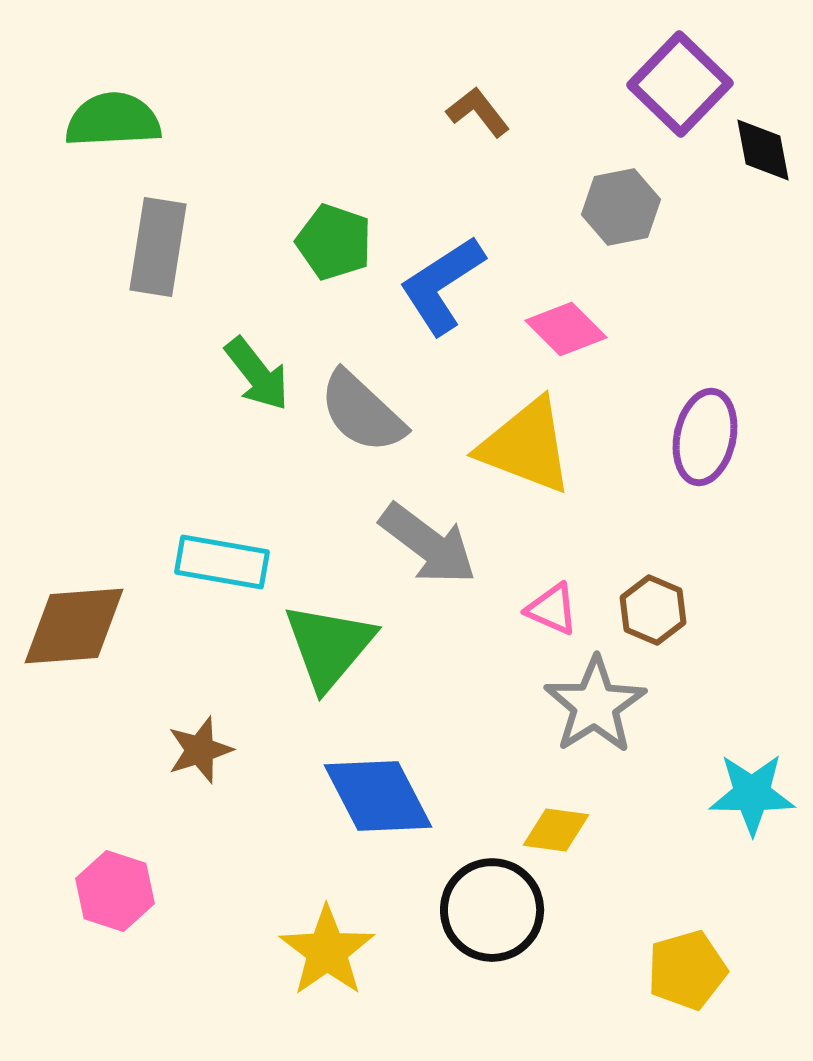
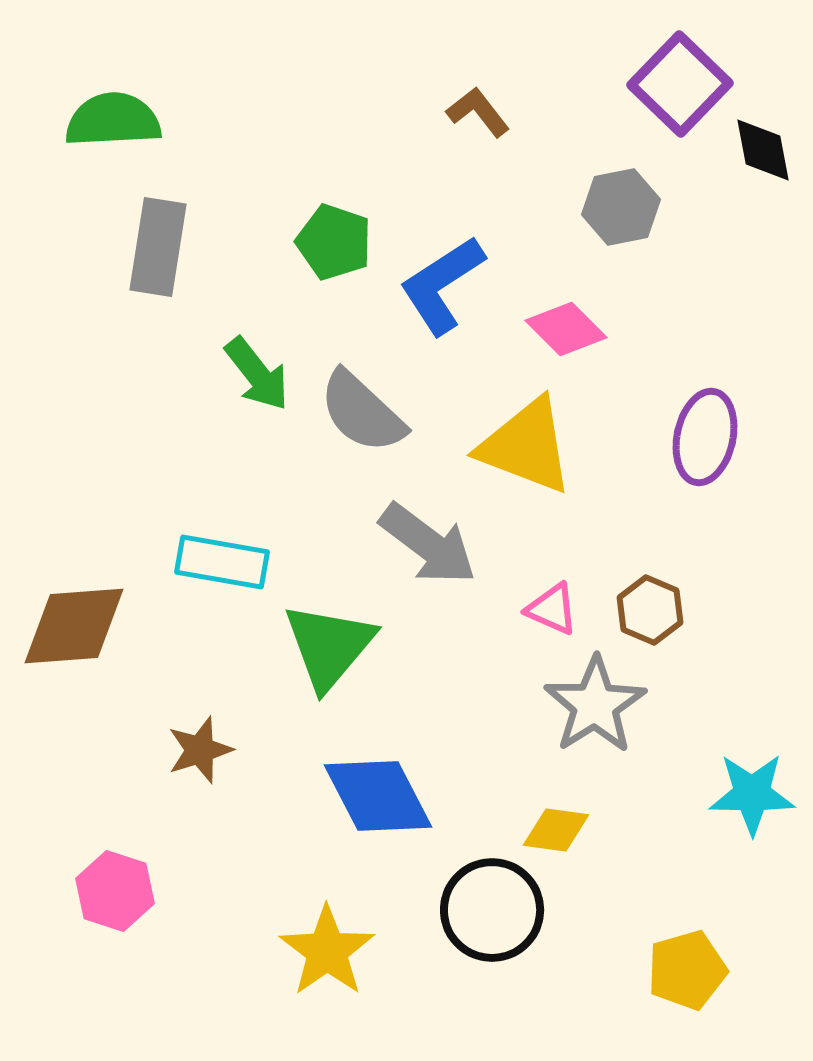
brown hexagon: moved 3 px left
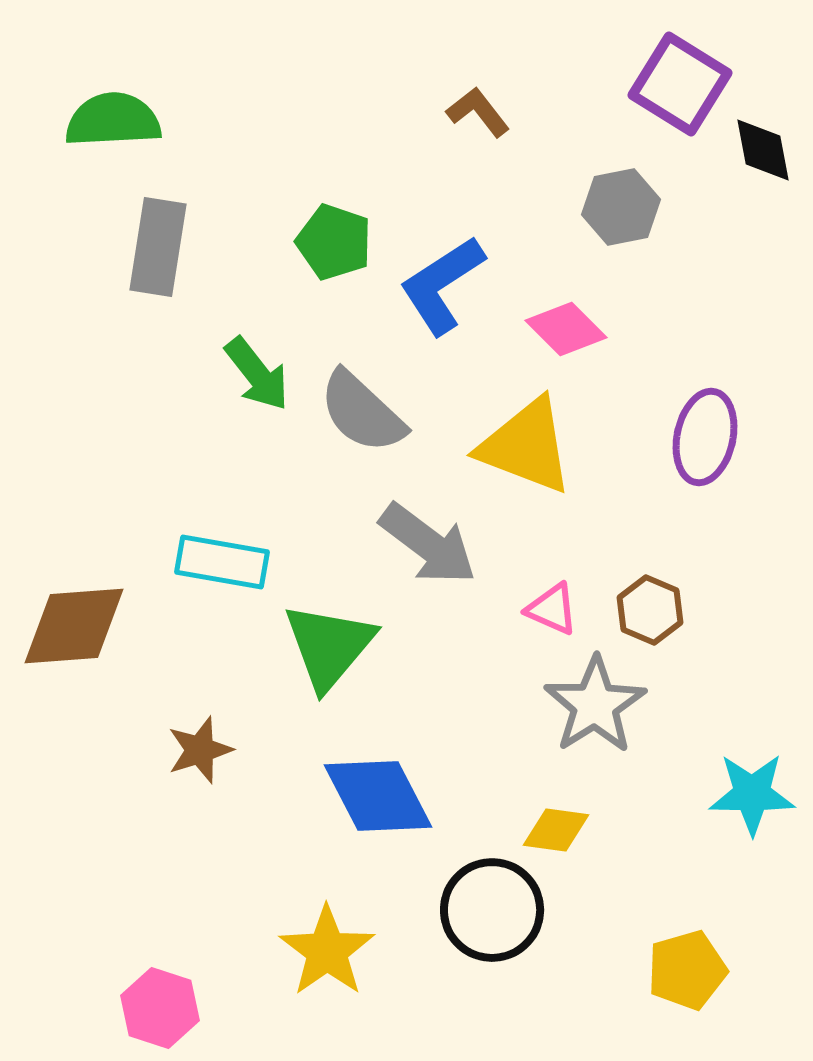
purple square: rotated 12 degrees counterclockwise
pink hexagon: moved 45 px right, 117 px down
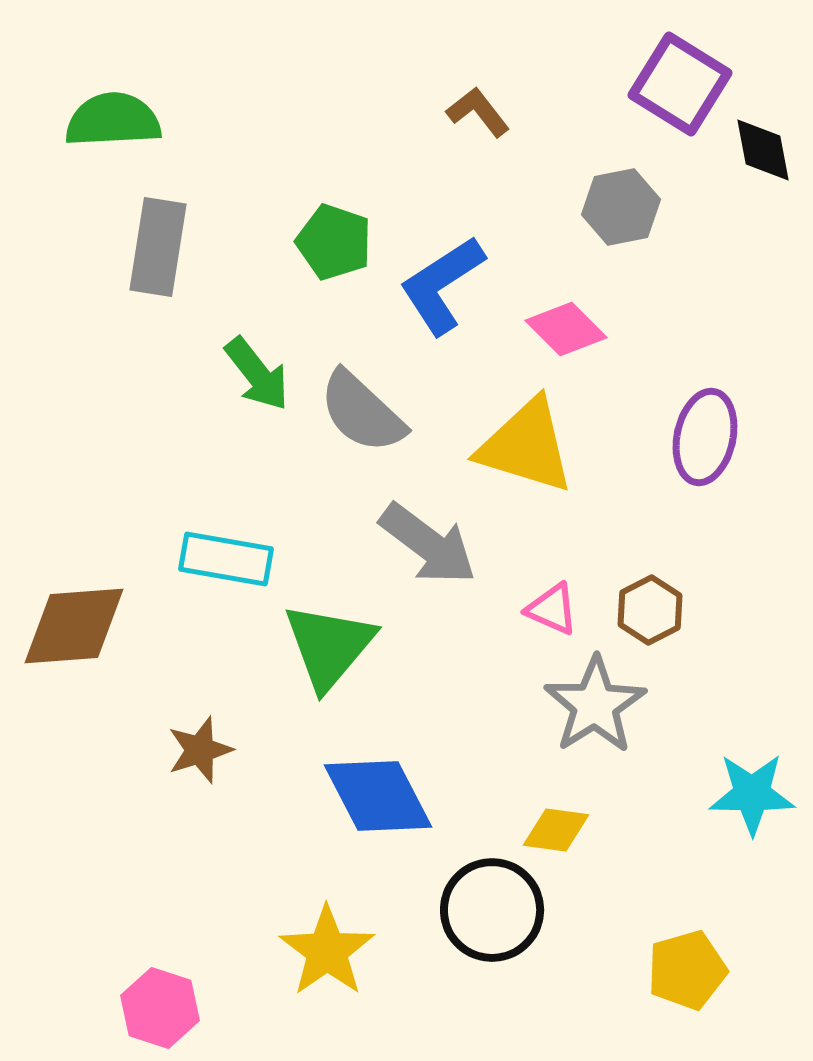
yellow triangle: rotated 4 degrees counterclockwise
cyan rectangle: moved 4 px right, 3 px up
brown hexagon: rotated 10 degrees clockwise
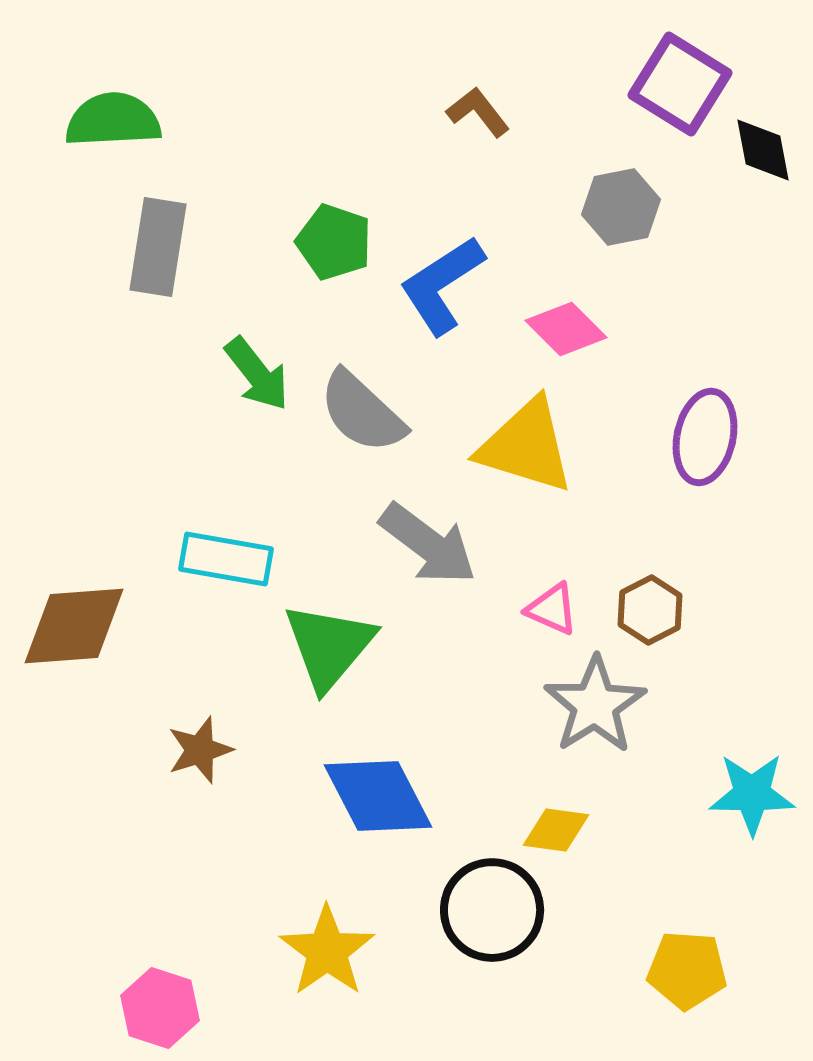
yellow pentagon: rotated 20 degrees clockwise
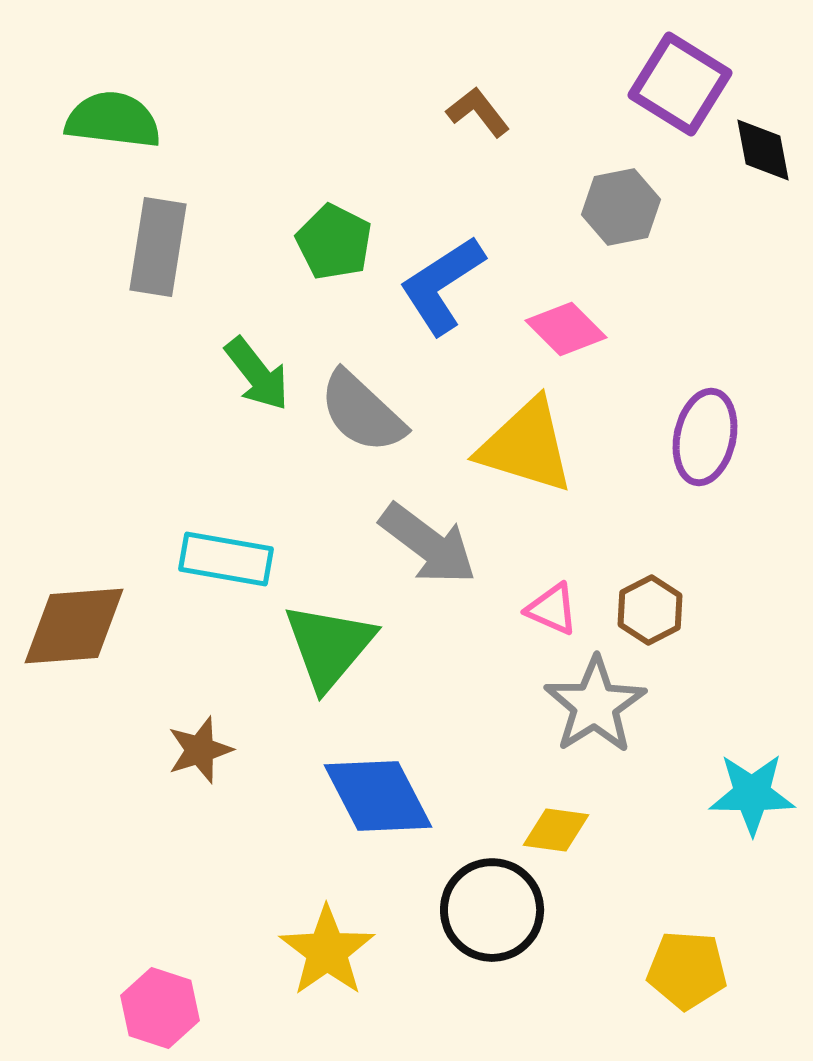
green semicircle: rotated 10 degrees clockwise
green pentagon: rotated 8 degrees clockwise
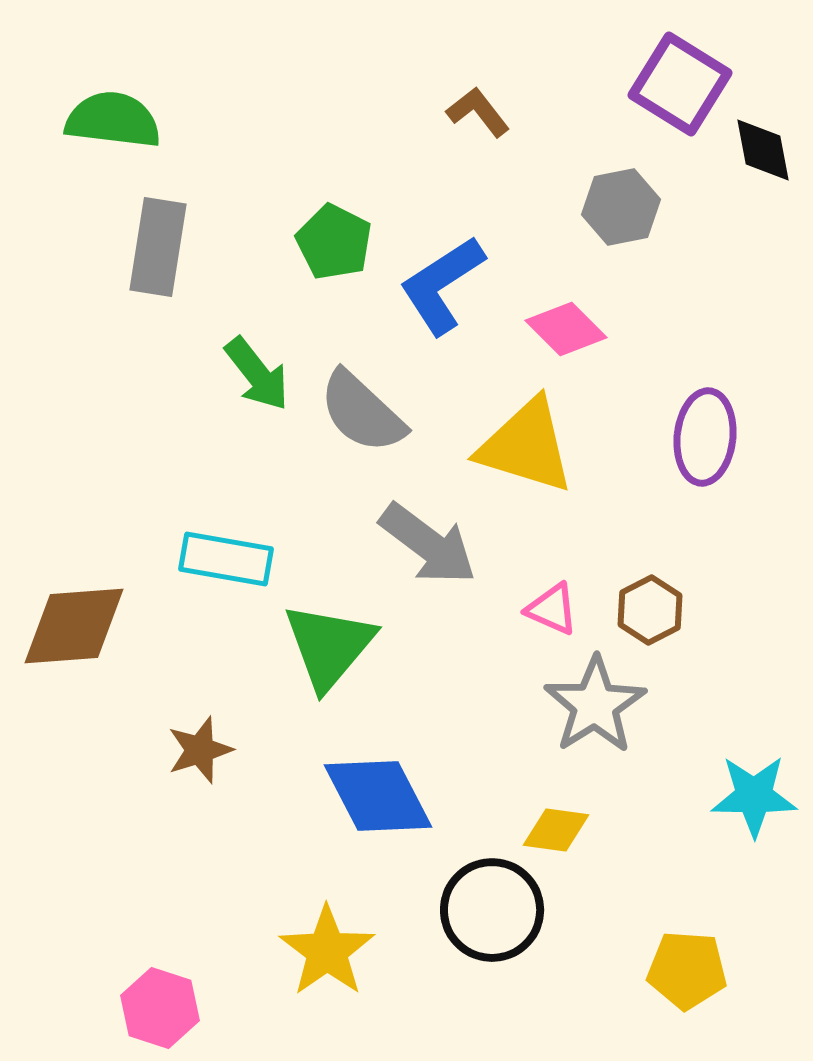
purple ellipse: rotated 6 degrees counterclockwise
cyan star: moved 2 px right, 2 px down
